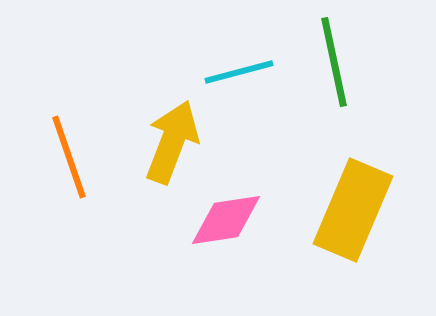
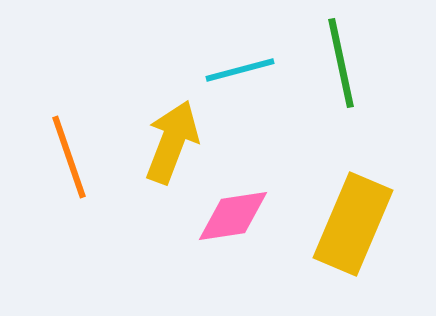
green line: moved 7 px right, 1 px down
cyan line: moved 1 px right, 2 px up
yellow rectangle: moved 14 px down
pink diamond: moved 7 px right, 4 px up
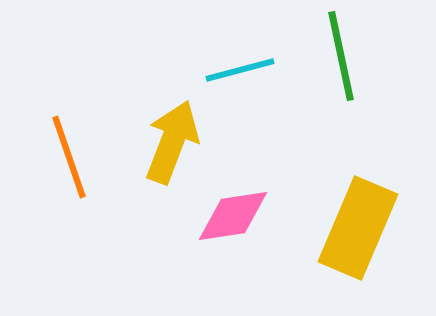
green line: moved 7 px up
yellow rectangle: moved 5 px right, 4 px down
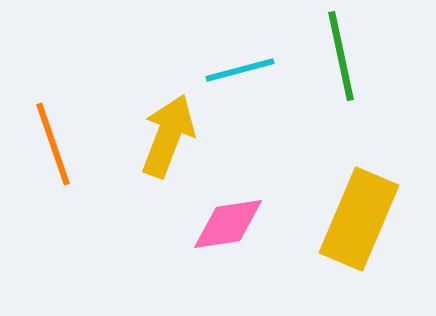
yellow arrow: moved 4 px left, 6 px up
orange line: moved 16 px left, 13 px up
pink diamond: moved 5 px left, 8 px down
yellow rectangle: moved 1 px right, 9 px up
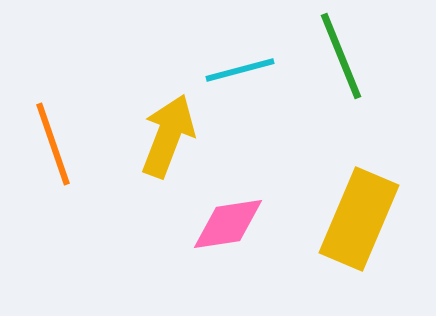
green line: rotated 10 degrees counterclockwise
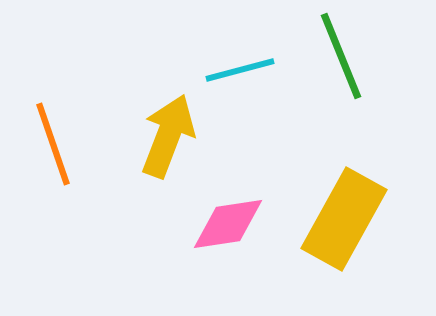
yellow rectangle: moved 15 px left; rotated 6 degrees clockwise
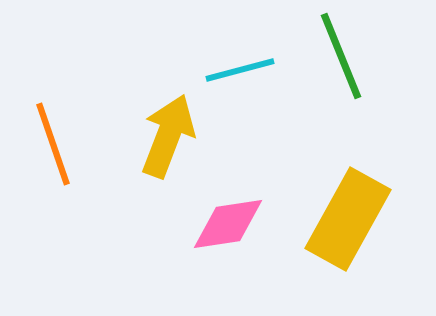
yellow rectangle: moved 4 px right
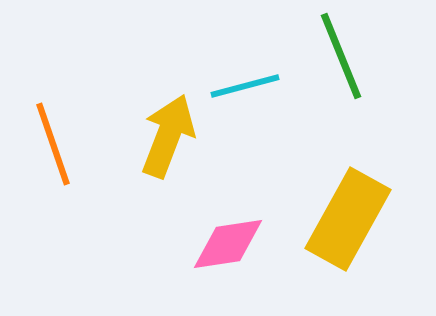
cyan line: moved 5 px right, 16 px down
pink diamond: moved 20 px down
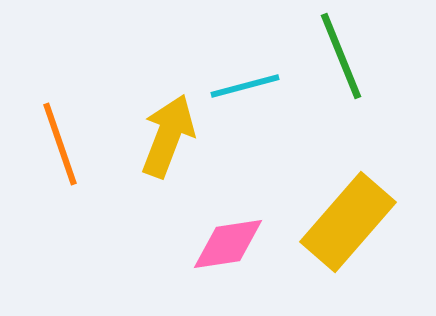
orange line: moved 7 px right
yellow rectangle: moved 3 px down; rotated 12 degrees clockwise
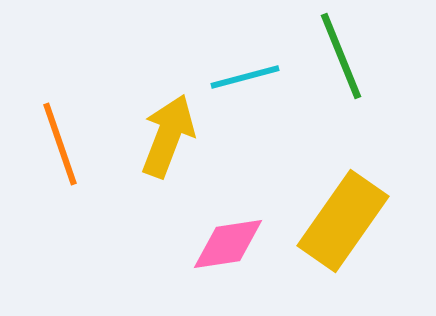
cyan line: moved 9 px up
yellow rectangle: moved 5 px left, 1 px up; rotated 6 degrees counterclockwise
